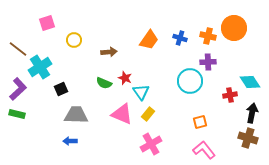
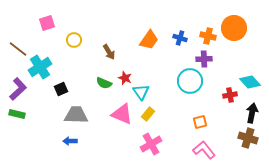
brown arrow: rotated 63 degrees clockwise
purple cross: moved 4 px left, 3 px up
cyan diamond: rotated 10 degrees counterclockwise
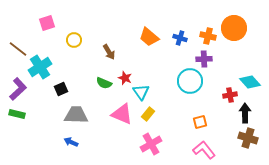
orange trapezoid: moved 3 px up; rotated 95 degrees clockwise
black arrow: moved 7 px left; rotated 12 degrees counterclockwise
blue arrow: moved 1 px right, 1 px down; rotated 24 degrees clockwise
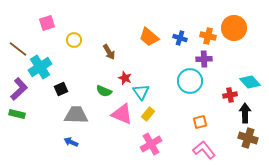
green semicircle: moved 8 px down
purple L-shape: moved 1 px right
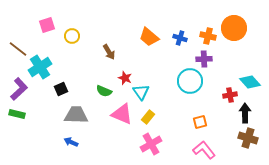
pink square: moved 2 px down
yellow circle: moved 2 px left, 4 px up
yellow rectangle: moved 3 px down
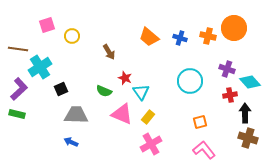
brown line: rotated 30 degrees counterclockwise
purple cross: moved 23 px right, 10 px down; rotated 21 degrees clockwise
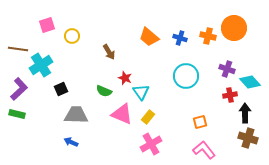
cyan cross: moved 1 px right, 2 px up
cyan circle: moved 4 px left, 5 px up
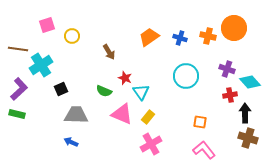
orange trapezoid: rotated 105 degrees clockwise
orange square: rotated 24 degrees clockwise
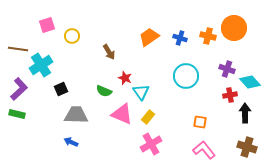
brown cross: moved 1 px left, 9 px down
